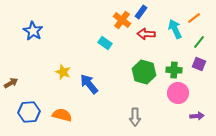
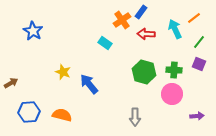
orange cross: rotated 18 degrees clockwise
pink circle: moved 6 px left, 1 px down
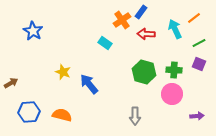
green line: moved 1 px down; rotated 24 degrees clockwise
gray arrow: moved 1 px up
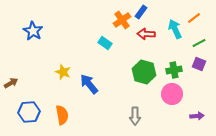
green cross: rotated 14 degrees counterclockwise
orange semicircle: rotated 66 degrees clockwise
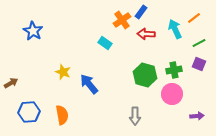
green hexagon: moved 1 px right, 3 px down
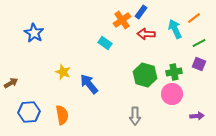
blue star: moved 1 px right, 2 px down
green cross: moved 2 px down
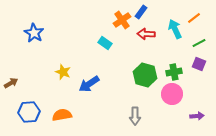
blue arrow: rotated 85 degrees counterclockwise
orange semicircle: rotated 90 degrees counterclockwise
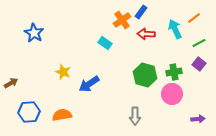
purple square: rotated 16 degrees clockwise
purple arrow: moved 1 px right, 3 px down
